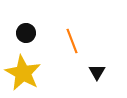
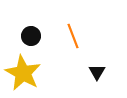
black circle: moved 5 px right, 3 px down
orange line: moved 1 px right, 5 px up
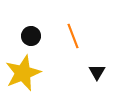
yellow star: rotated 21 degrees clockwise
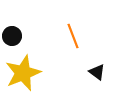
black circle: moved 19 px left
black triangle: rotated 24 degrees counterclockwise
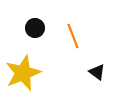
black circle: moved 23 px right, 8 px up
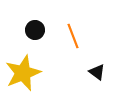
black circle: moved 2 px down
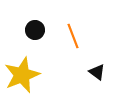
yellow star: moved 1 px left, 2 px down
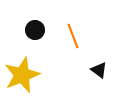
black triangle: moved 2 px right, 2 px up
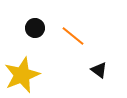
black circle: moved 2 px up
orange line: rotated 30 degrees counterclockwise
